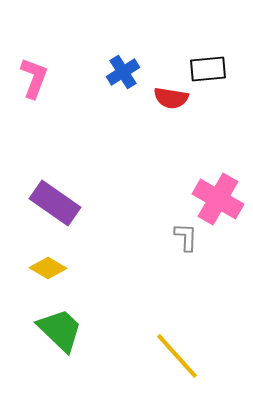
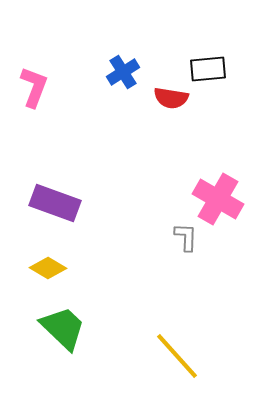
pink L-shape: moved 9 px down
purple rectangle: rotated 15 degrees counterclockwise
green trapezoid: moved 3 px right, 2 px up
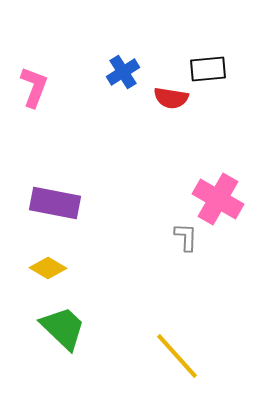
purple rectangle: rotated 9 degrees counterclockwise
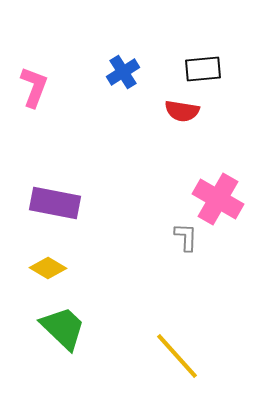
black rectangle: moved 5 px left
red semicircle: moved 11 px right, 13 px down
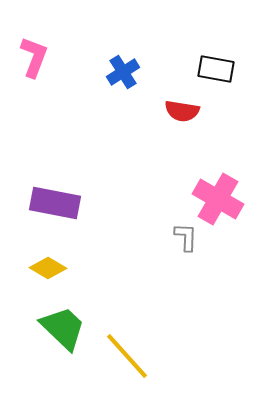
black rectangle: moved 13 px right; rotated 15 degrees clockwise
pink L-shape: moved 30 px up
yellow line: moved 50 px left
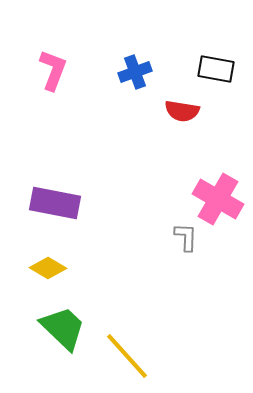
pink L-shape: moved 19 px right, 13 px down
blue cross: moved 12 px right; rotated 12 degrees clockwise
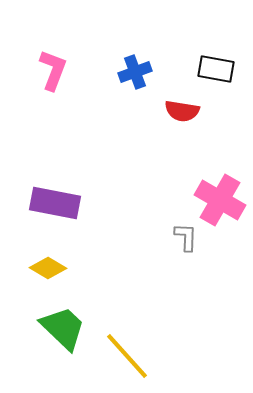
pink cross: moved 2 px right, 1 px down
